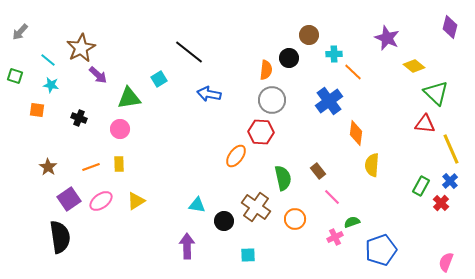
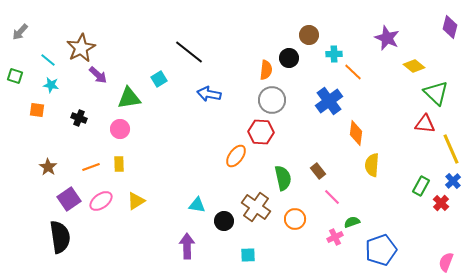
blue cross at (450, 181): moved 3 px right
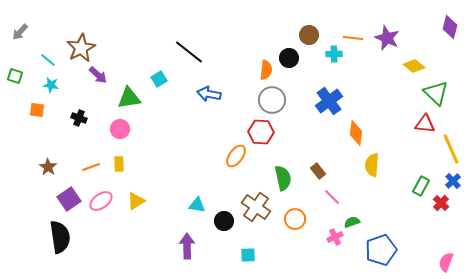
orange line at (353, 72): moved 34 px up; rotated 36 degrees counterclockwise
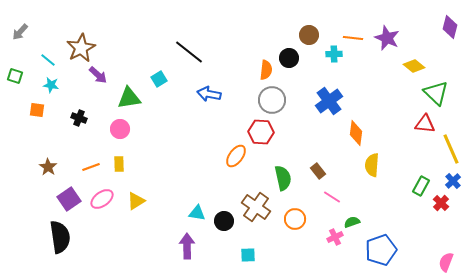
pink line at (332, 197): rotated 12 degrees counterclockwise
pink ellipse at (101, 201): moved 1 px right, 2 px up
cyan triangle at (197, 205): moved 8 px down
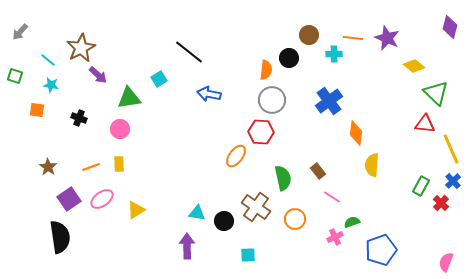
yellow triangle at (136, 201): moved 9 px down
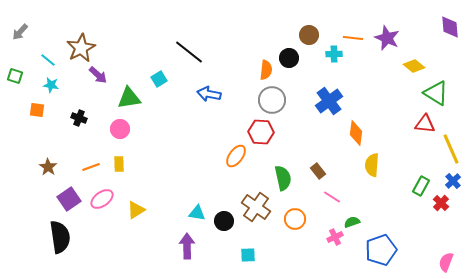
purple diamond at (450, 27): rotated 20 degrees counterclockwise
green triangle at (436, 93): rotated 12 degrees counterclockwise
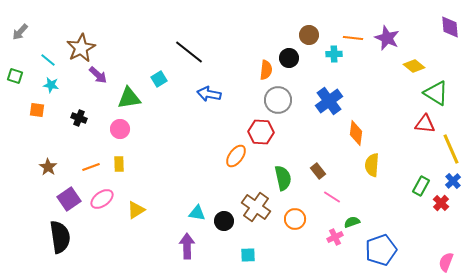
gray circle at (272, 100): moved 6 px right
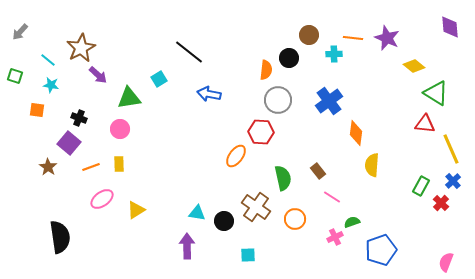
purple square at (69, 199): moved 56 px up; rotated 15 degrees counterclockwise
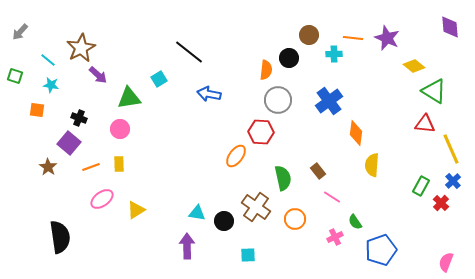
green triangle at (436, 93): moved 2 px left, 2 px up
green semicircle at (352, 222): moved 3 px right; rotated 105 degrees counterclockwise
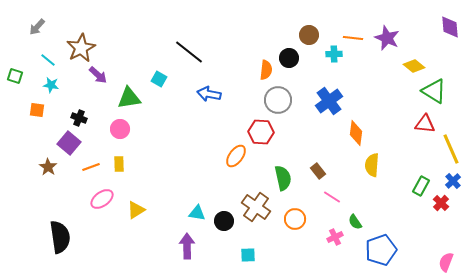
gray arrow at (20, 32): moved 17 px right, 5 px up
cyan square at (159, 79): rotated 28 degrees counterclockwise
